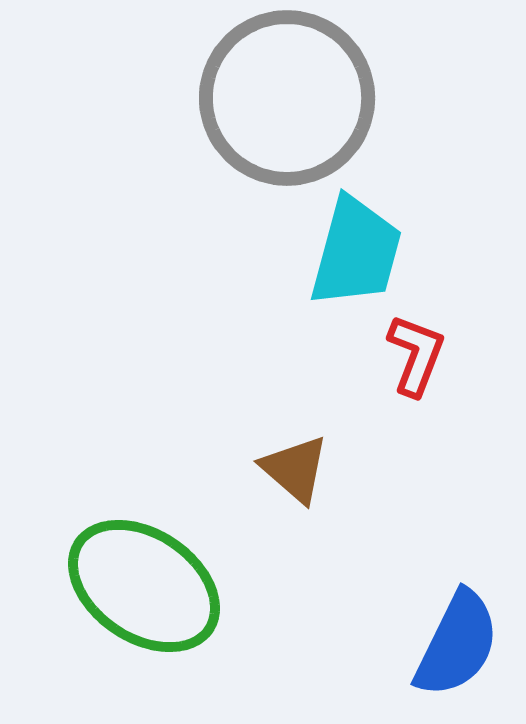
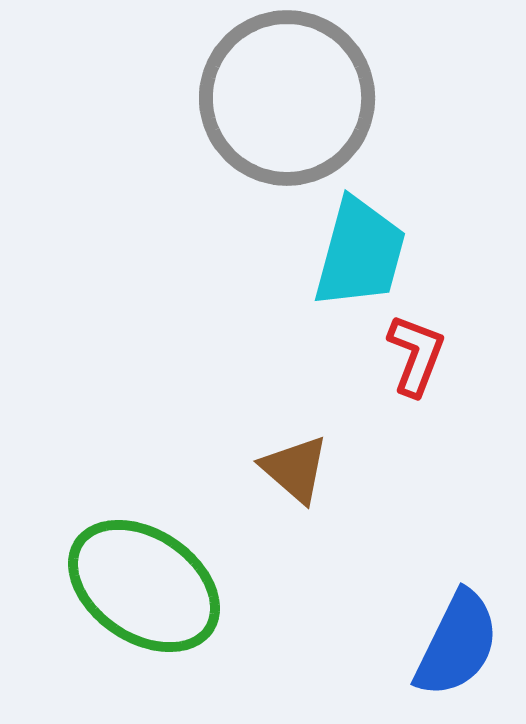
cyan trapezoid: moved 4 px right, 1 px down
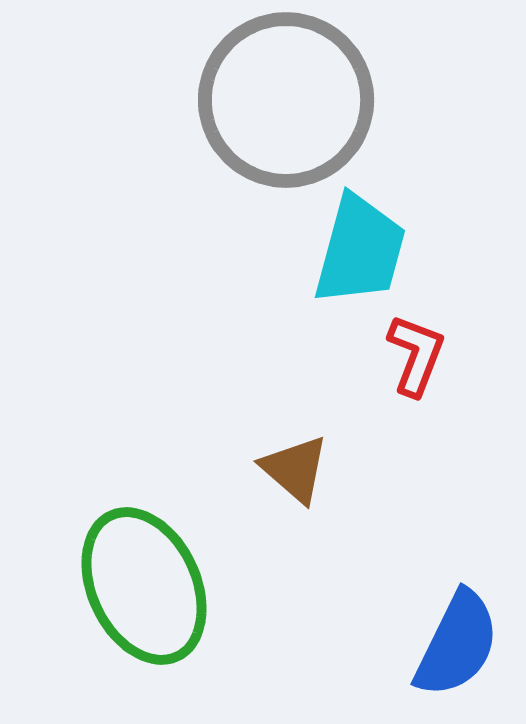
gray circle: moved 1 px left, 2 px down
cyan trapezoid: moved 3 px up
green ellipse: rotated 31 degrees clockwise
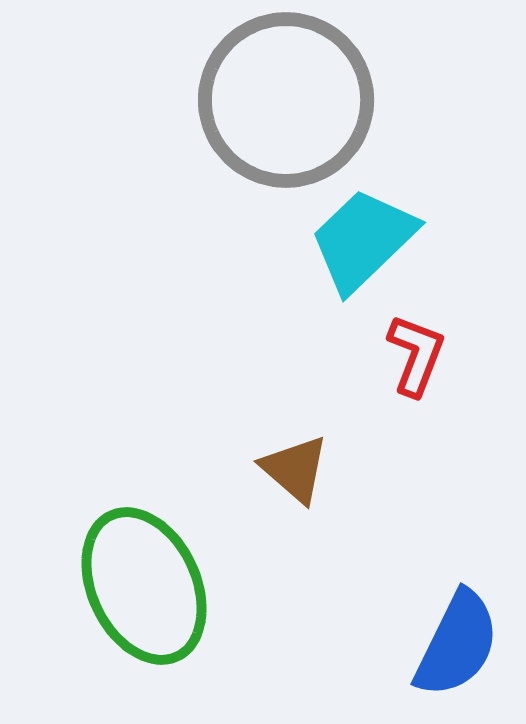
cyan trapezoid: moved 3 px right, 10 px up; rotated 149 degrees counterclockwise
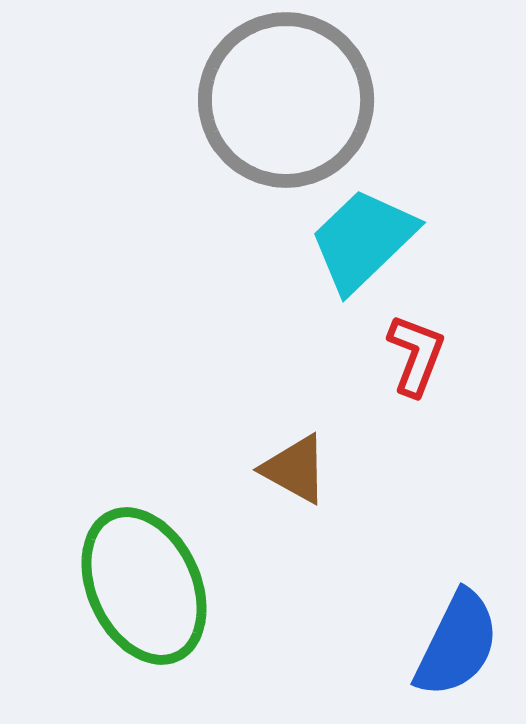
brown triangle: rotated 12 degrees counterclockwise
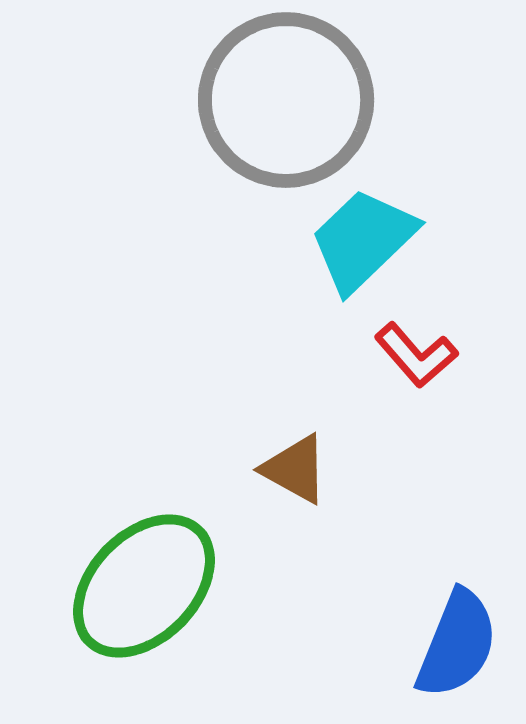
red L-shape: rotated 118 degrees clockwise
green ellipse: rotated 69 degrees clockwise
blue semicircle: rotated 4 degrees counterclockwise
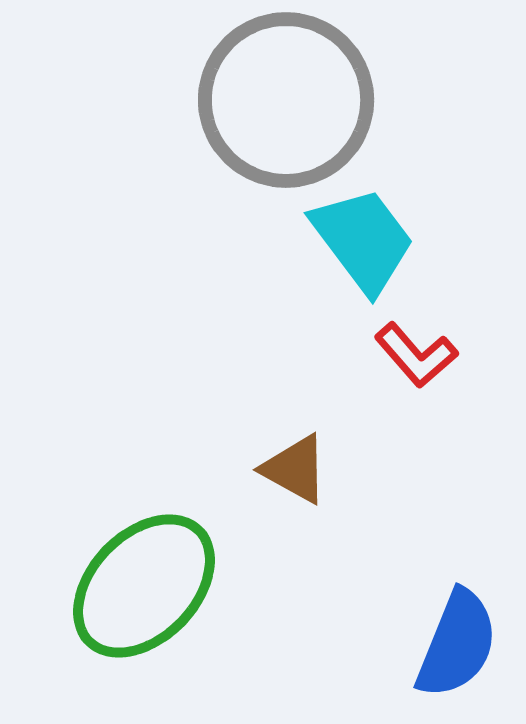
cyan trapezoid: rotated 97 degrees clockwise
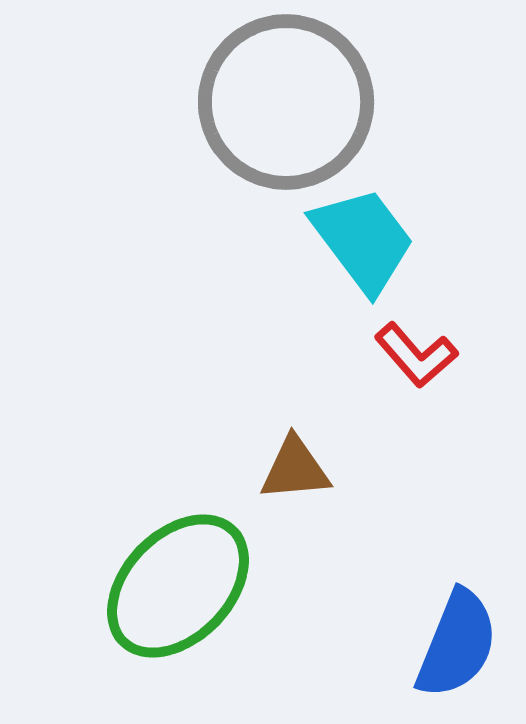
gray circle: moved 2 px down
brown triangle: rotated 34 degrees counterclockwise
green ellipse: moved 34 px right
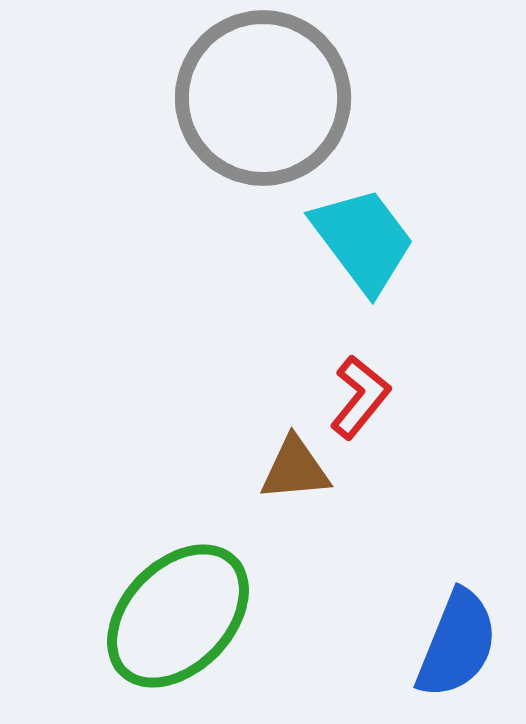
gray circle: moved 23 px left, 4 px up
red L-shape: moved 56 px left, 42 px down; rotated 100 degrees counterclockwise
green ellipse: moved 30 px down
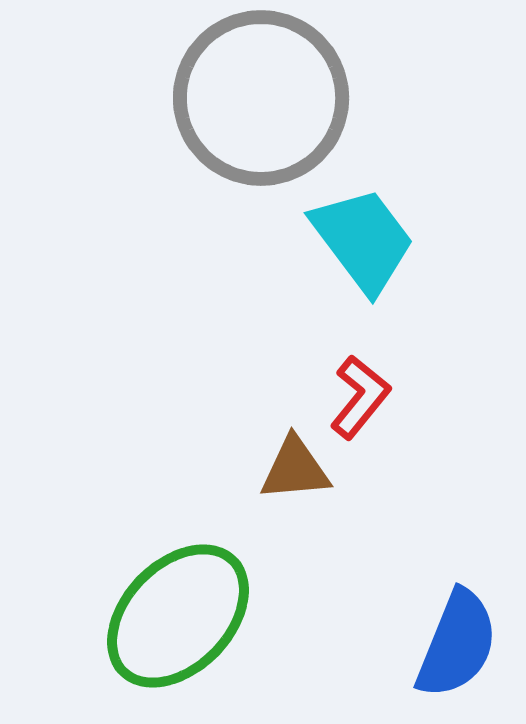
gray circle: moved 2 px left
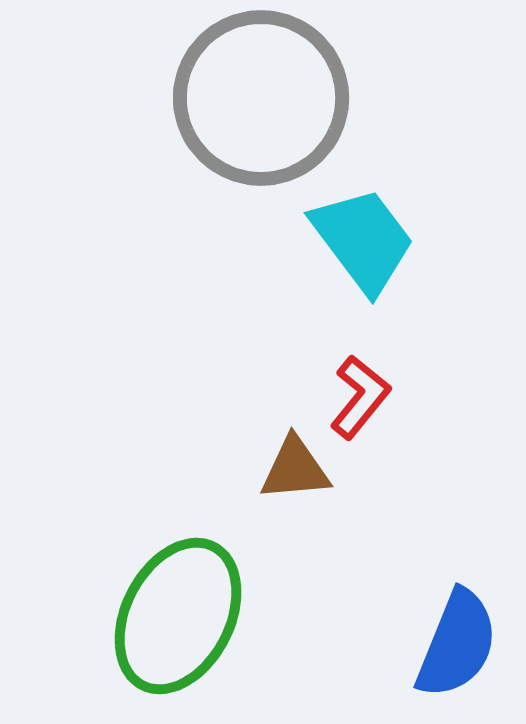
green ellipse: rotated 17 degrees counterclockwise
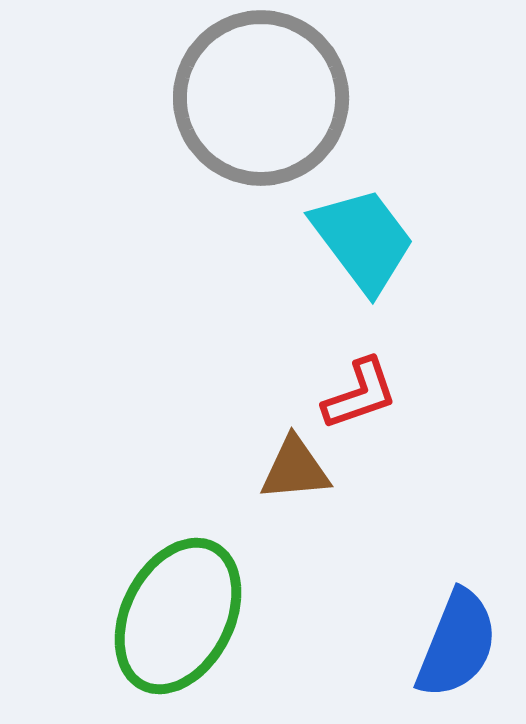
red L-shape: moved 3 px up; rotated 32 degrees clockwise
